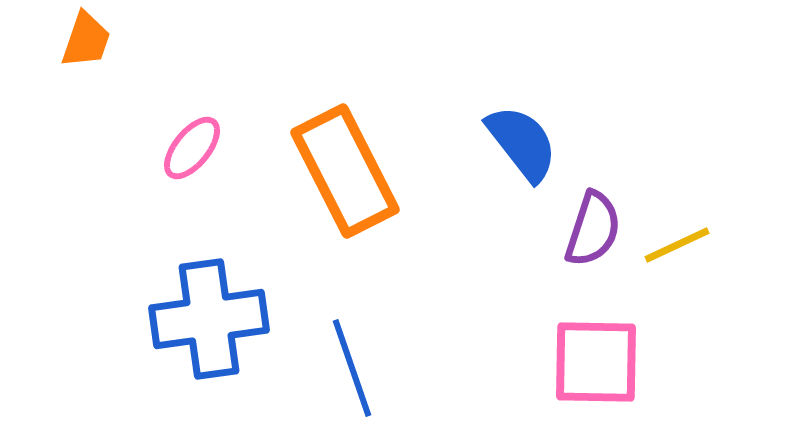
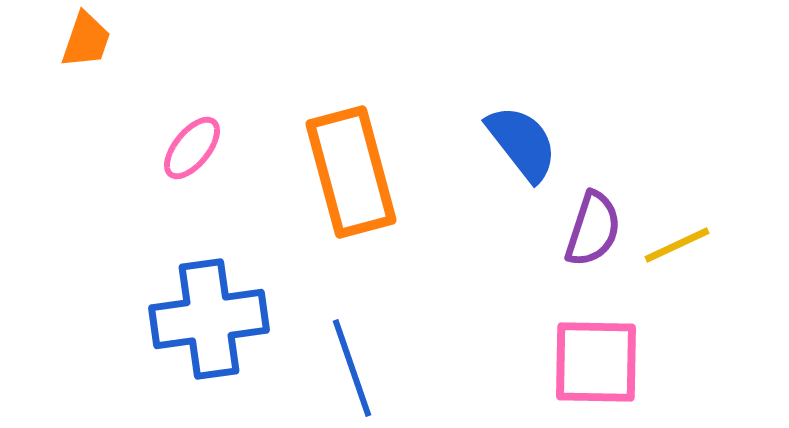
orange rectangle: moved 6 px right, 1 px down; rotated 12 degrees clockwise
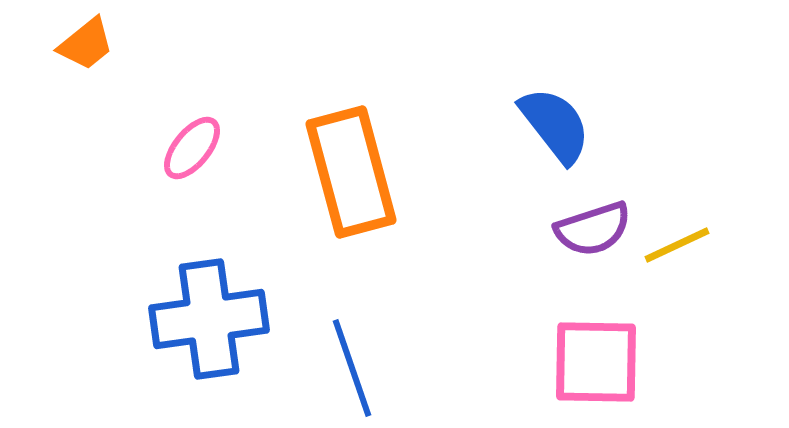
orange trapezoid: moved 4 px down; rotated 32 degrees clockwise
blue semicircle: moved 33 px right, 18 px up
purple semicircle: rotated 54 degrees clockwise
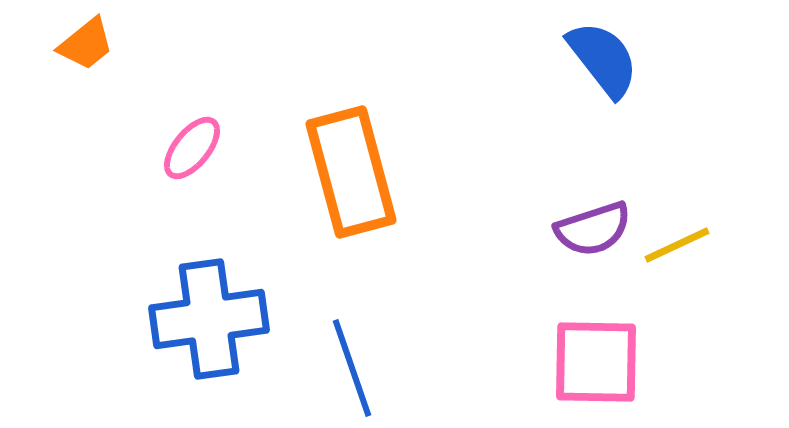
blue semicircle: moved 48 px right, 66 px up
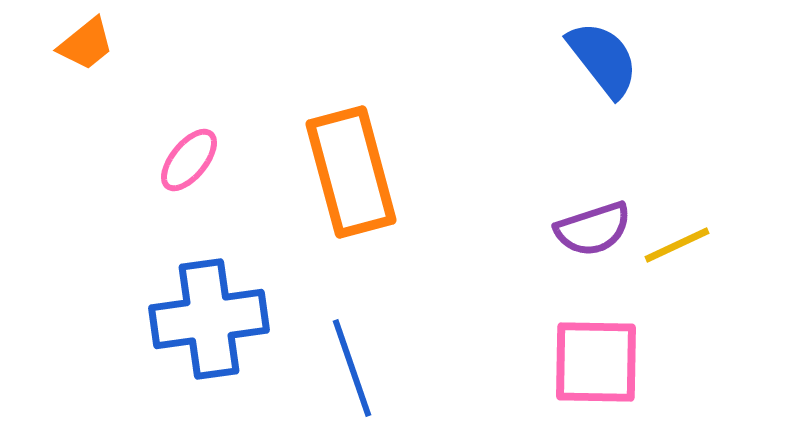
pink ellipse: moved 3 px left, 12 px down
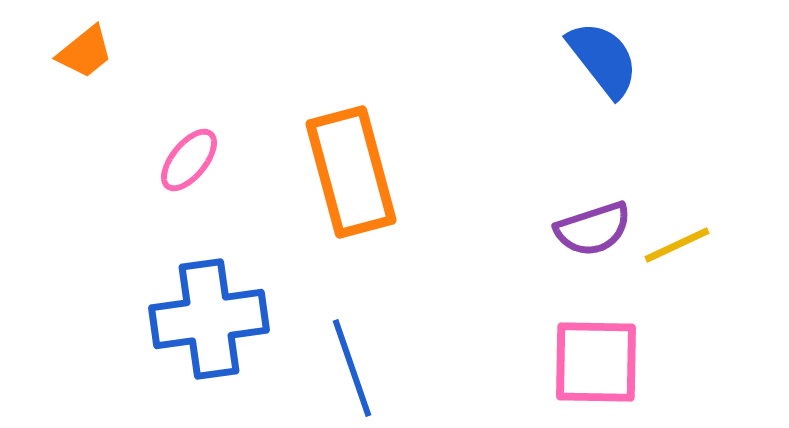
orange trapezoid: moved 1 px left, 8 px down
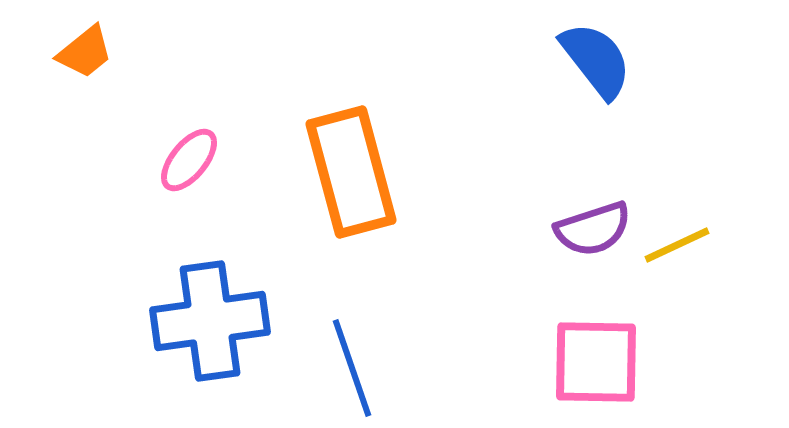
blue semicircle: moved 7 px left, 1 px down
blue cross: moved 1 px right, 2 px down
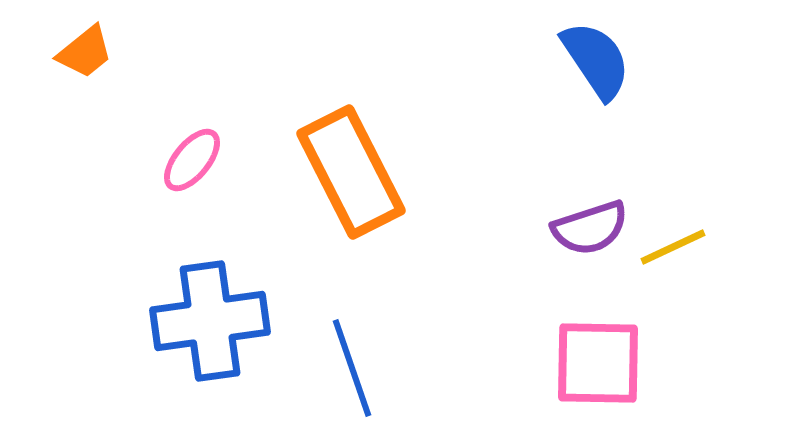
blue semicircle: rotated 4 degrees clockwise
pink ellipse: moved 3 px right
orange rectangle: rotated 12 degrees counterclockwise
purple semicircle: moved 3 px left, 1 px up
yellow line: moved 4 px left, 2 px down
pink square: moved 2 px right, 1 px down
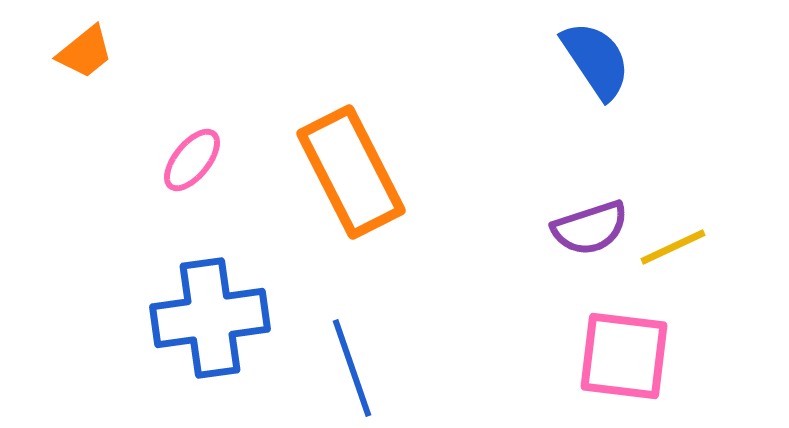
blue cross: moved 3 px up
pink square: moved 26 px right, 7 px up; rotated 6 degrees clockwise
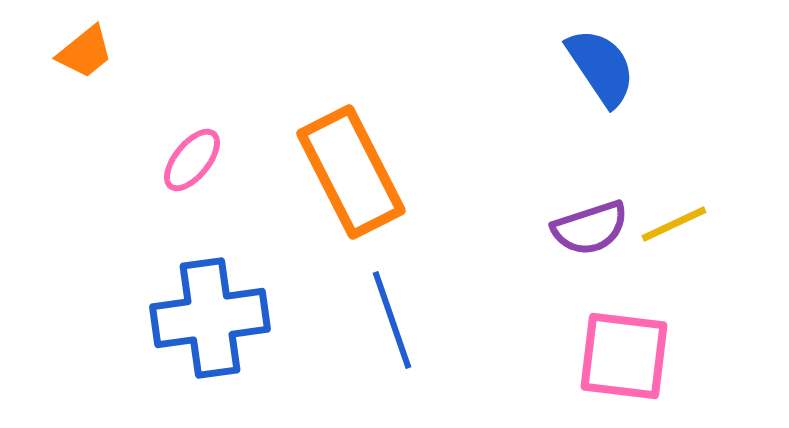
blue semicircle: moved 5 px right, 7 px down
yellow line: moved 1 px right, 23 px up
blue line: moved 40 px right, 48 px up
